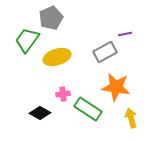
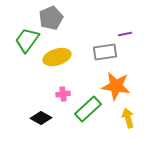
gray rectangle: rotated 20 degrees clockwise
orange star: moved 1 px up
green rectangle: rotated 76 degrees counterclockwise
black diamond: moved 1 px right, 5 px down
yellow arrow: moved 3 px left
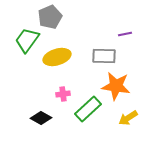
gray pentagon: moved 1 px left, 1 px up
gray rectangle: moved 1 px left, 4 px down; rotated 10 degrees clockwise
yellow arrow: rotated 108 degrees counterclockwise
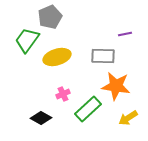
gray rectangle: moved 1 px left
pink cross: rotated 16 degrees counterclockwise
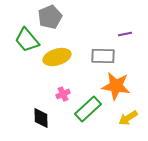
green trapezoid: rotated 76 degrees counterclockwise
black diamond: rotated 60 degrees clockwise
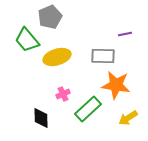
orange star: moved 1 px up
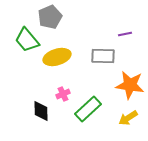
orange star: moved 14 px right
black diamond: moved 7 px up
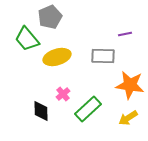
green trapezoid: moved 1 px up
pink cross: rotated 16 degrees counterclockwise
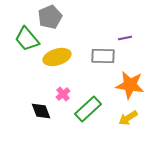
purple line: moved 4 px down
black diamond: rotated 20 degrees counterclockwise
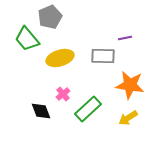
yellow ellipse: moved 3 px right, 1 px down
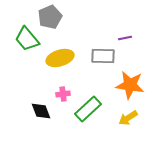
pink cross: rotated 32 degrees clockwise
